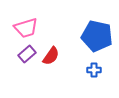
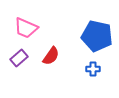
pink trapezoid: rotated 40 degrees clockwise
purple rectangle: moved 8 px left, 4 px down
blue cross: moved 1 px left, 1 px up
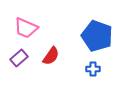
blue pentagon: rotated 8 degrees clockwise
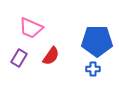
pink trapezoid: moved 5 px right
blue pentagon: moved 5 px down; rotated 20 degrees counterclockwise
purple rectangle: rotated 18 degrees counterclockwise
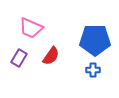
blue pentagon: moved 2 px left, 1 px up
blue cross: moved 1 px down
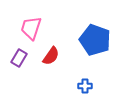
pink trapezoid: rotated 85 degrees clockwise
blue pentagon: rotated 20 degrees clockwise
blue cross: moved 8 px left, 16 px down
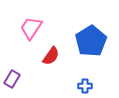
pink trapezoid: rotated 15 degrees clockwise
blue pentagon: moved 4 px left, 1 px down; rotated 20 degrees clockwise
purple rectangle: moved 7 px left, 21 px down
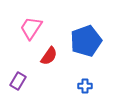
blue pentagon: moved 5 px left; rotated 12 degrees clockwise
red semicircle: moved 2 px left
purple rectangle: moved 6 px right, 2 px down
